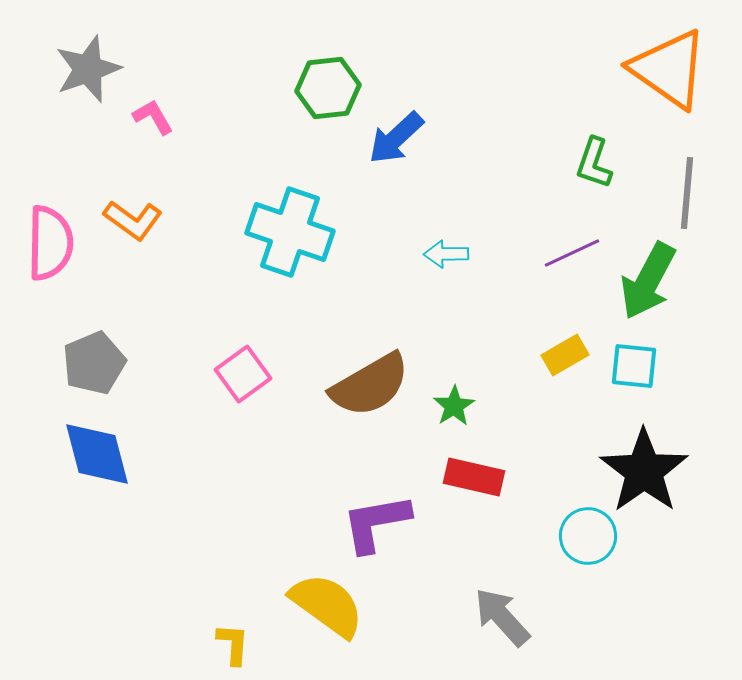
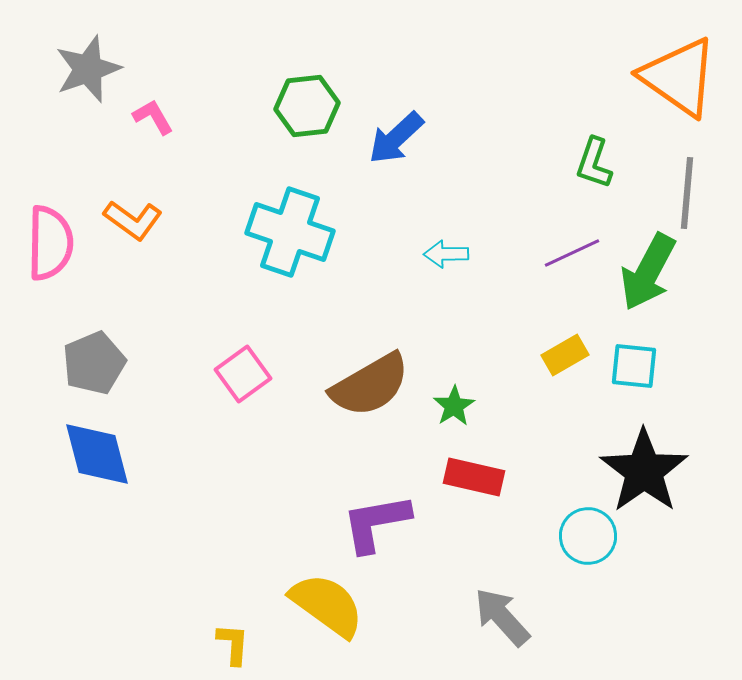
orange triangle: moved 10 px right, 8 px down
green hexagon: moved 21 px left, 18 px down
green arrow: moved 9 px up
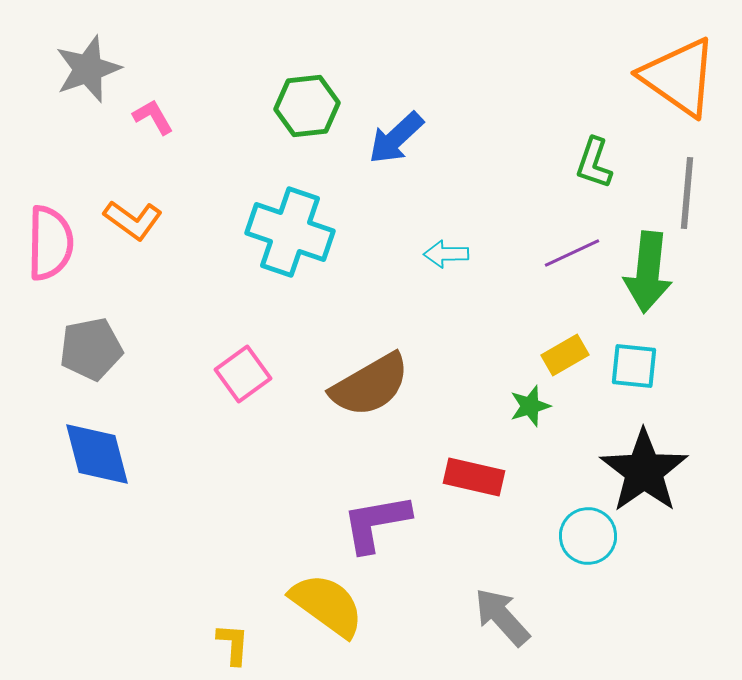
green arrow: rotated 22 degrees counterclockwise
gray pentagon: moved 3 px left, 14 px up; rotated 12 degrees clockwise
green star: moved 76 px right; rotated 15 degrees clockwise
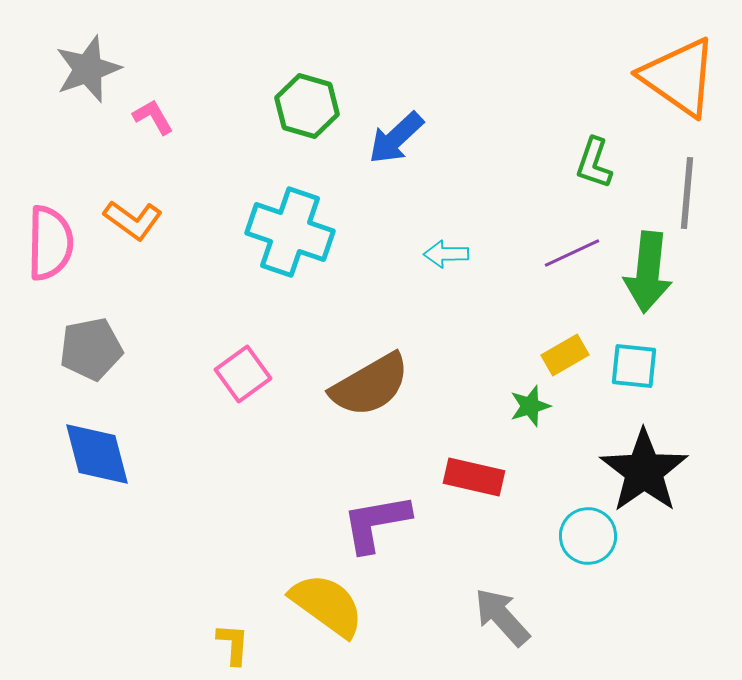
green hexagon: rotated 22 degrees clockwise
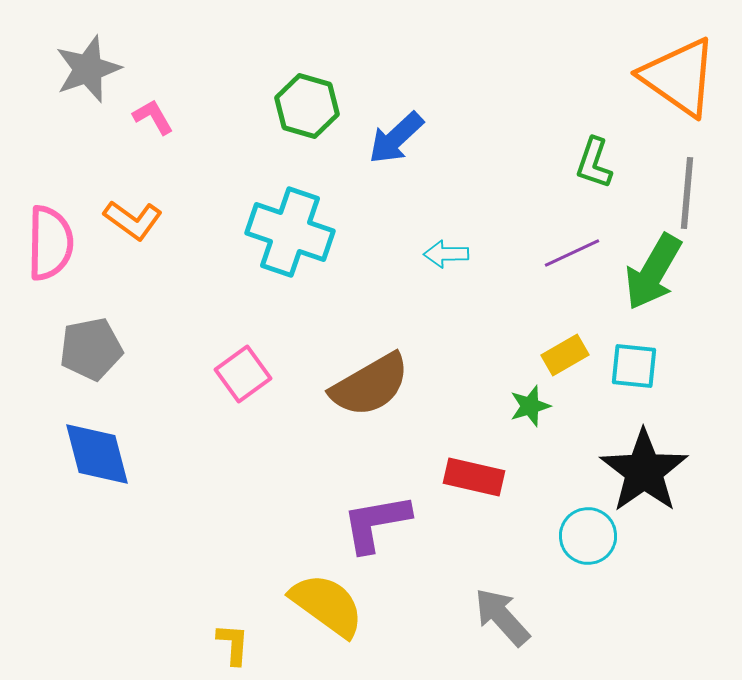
green arrow: moved 5 px right; rotated 24 degrees clockwise
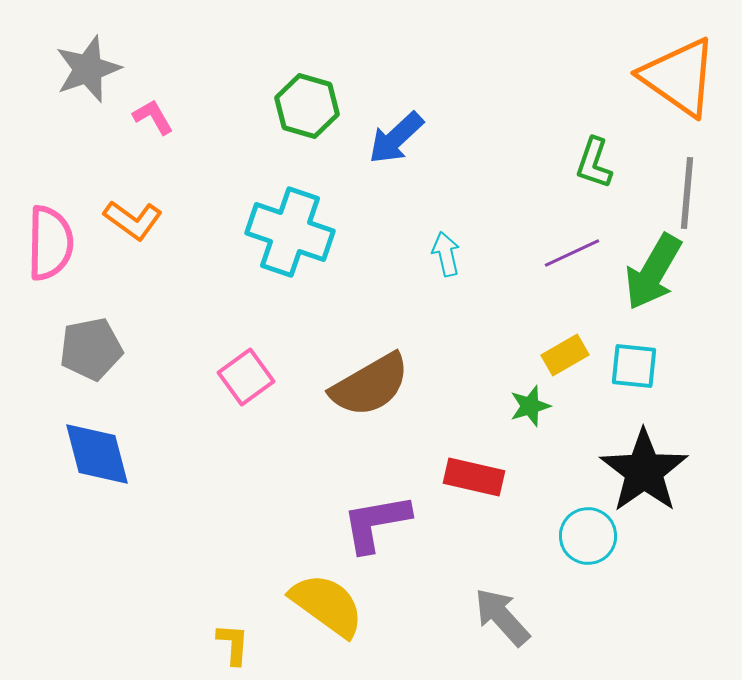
cyan arrow: rotated 78 degrees clockwise
pink square: moved 3 px right, 3 px down
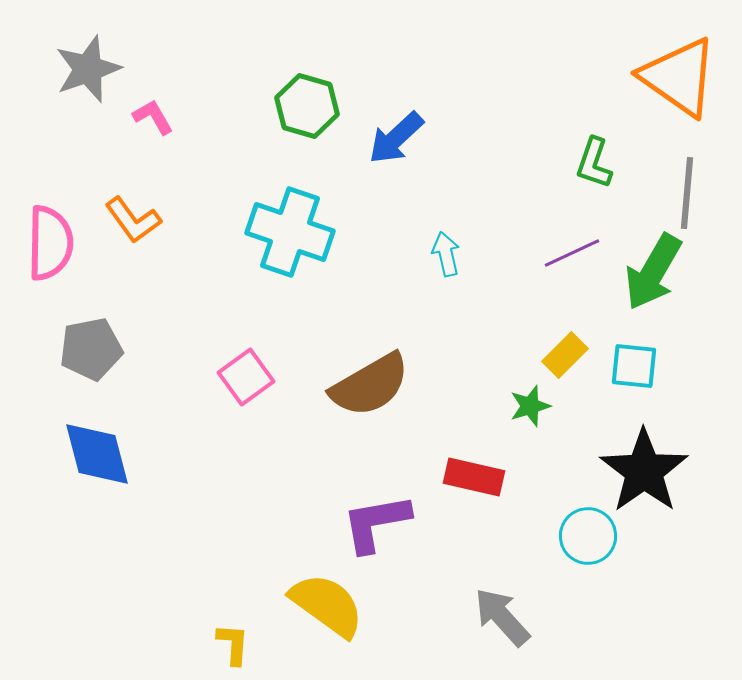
orange L-shape: rotated 18 degrees clockwise
yellow rectangle: rotated 15 degrees counterclockwise
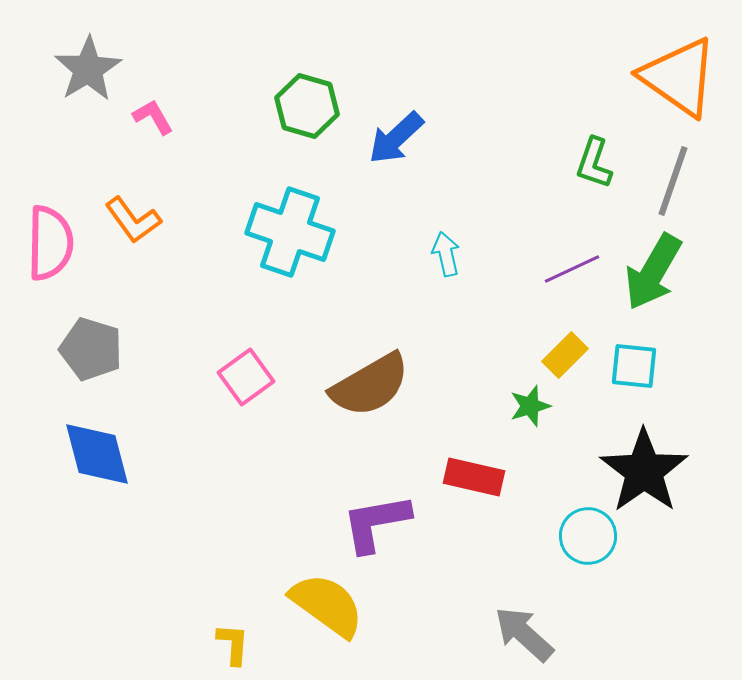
gray star: rotated 12 degrees counterclockwise
gray line: moved 14 px left, 12 px up; rotated 14 degrees clockwise
purple line: moved 16 px down
gray pentagon: rotated 28 degrees clockwise
gray arrow: moved 22 px right, 17 px down; rotated 6 degrees counterclockwise
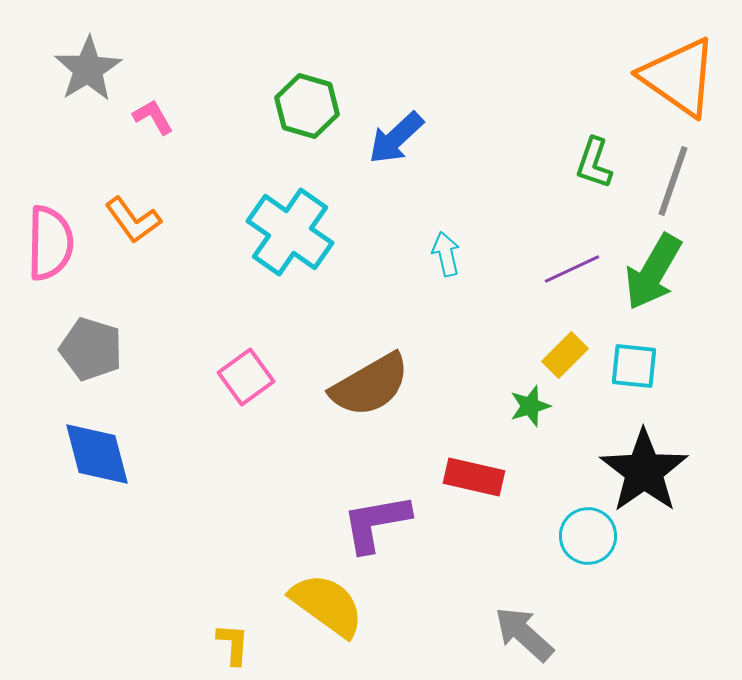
cyan cross: rotated 16 degrees clockwise
